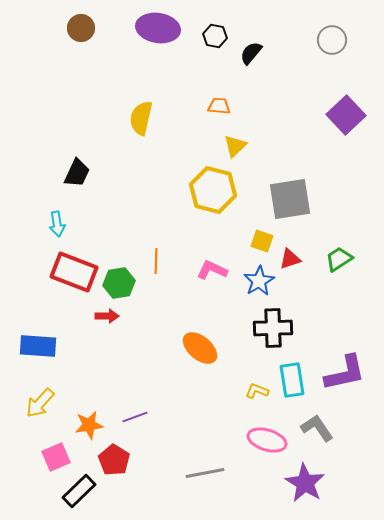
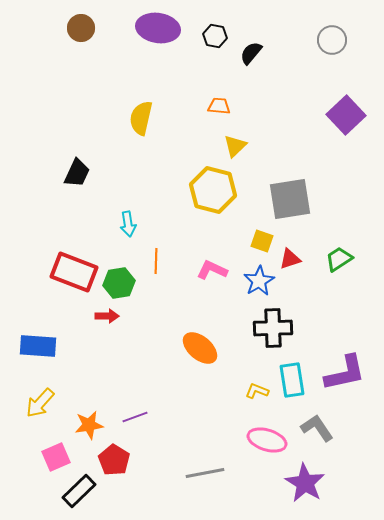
cyan arrow: moved 71 px right
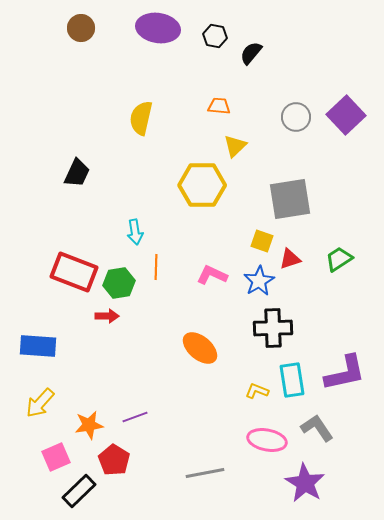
gray circle: moved 36 px left, 77 px down
yellow hexagon: moved 11 px left, 5 px up; rotated 15 degrees counterclockwise
cyan arrow: moved 7 px right, 8 px down
orange line: moved 6 px down
pink L-shape: moved 5 px down
pink ellipse: rotated 6 degrees counterclockwise
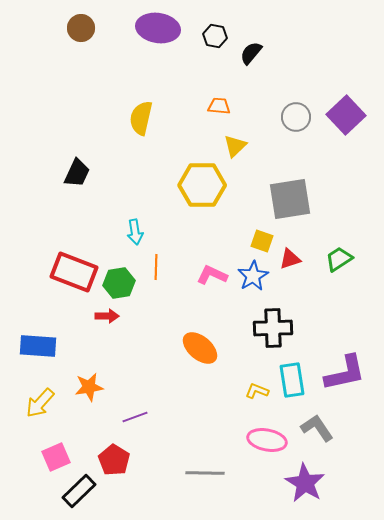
blue star: moved 6 px left, 5 px up
orange star: moved 38 px up
gray line: rotated 12 degrees clockwise
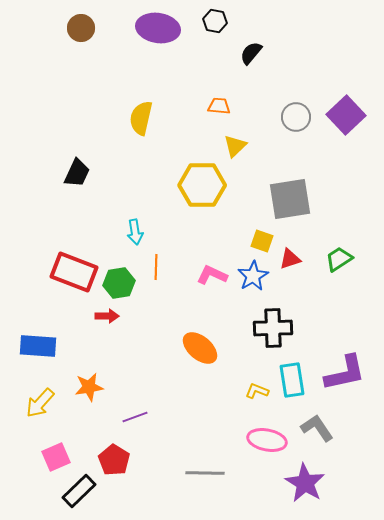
black hexagon: moved 15 px up
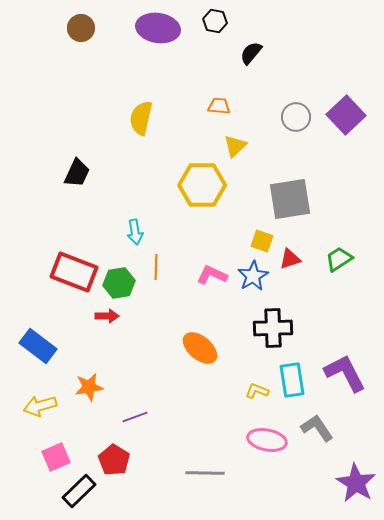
blue rectangle: rotated 33 degrees clockwise
purple L-shape: rotated 105 degrees counterclockwise
yellow arrow: moved 3 px down; rotated 32 degrees clockwise
purple star: moved 51 px right
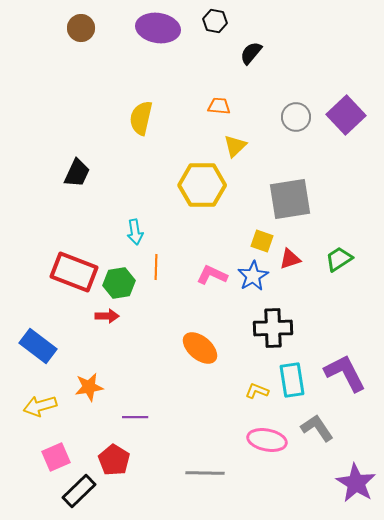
purple line: rotated 20 degrees clockwise
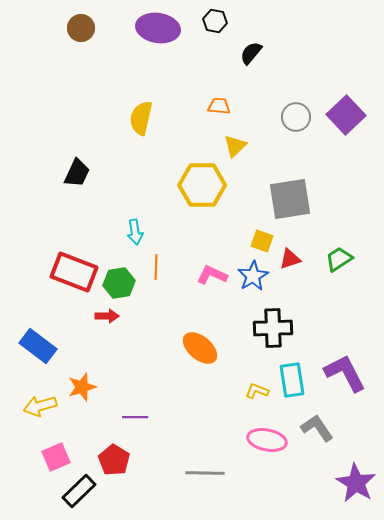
orange star: moved 7 px left; rotated 8 degrees counterclockwise
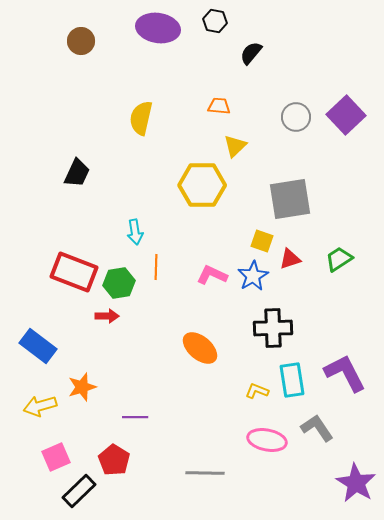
brown circle: moved 13 px down
